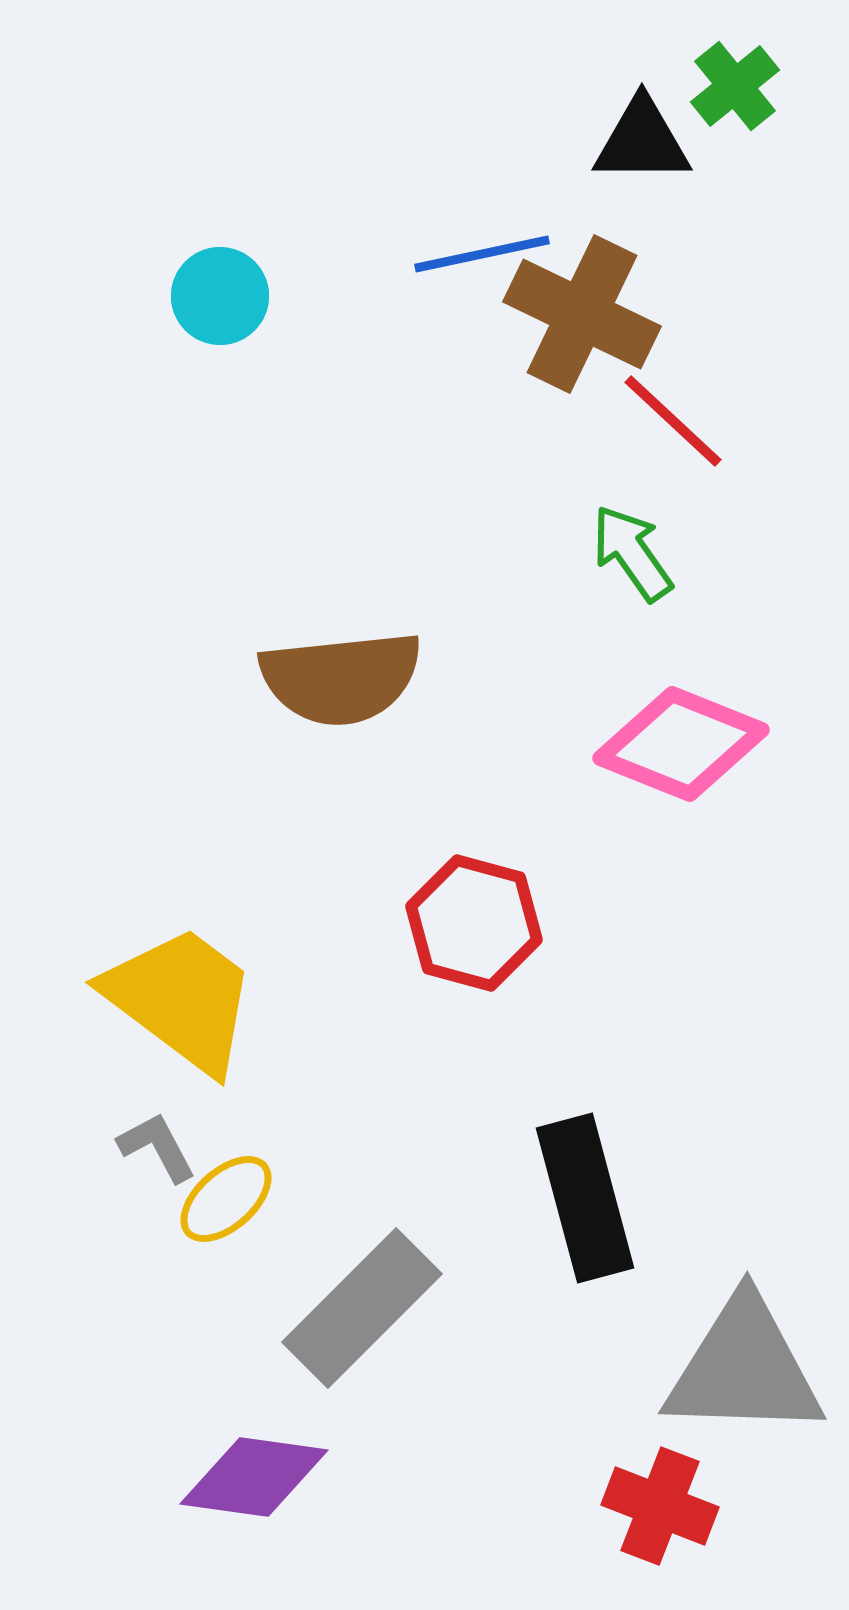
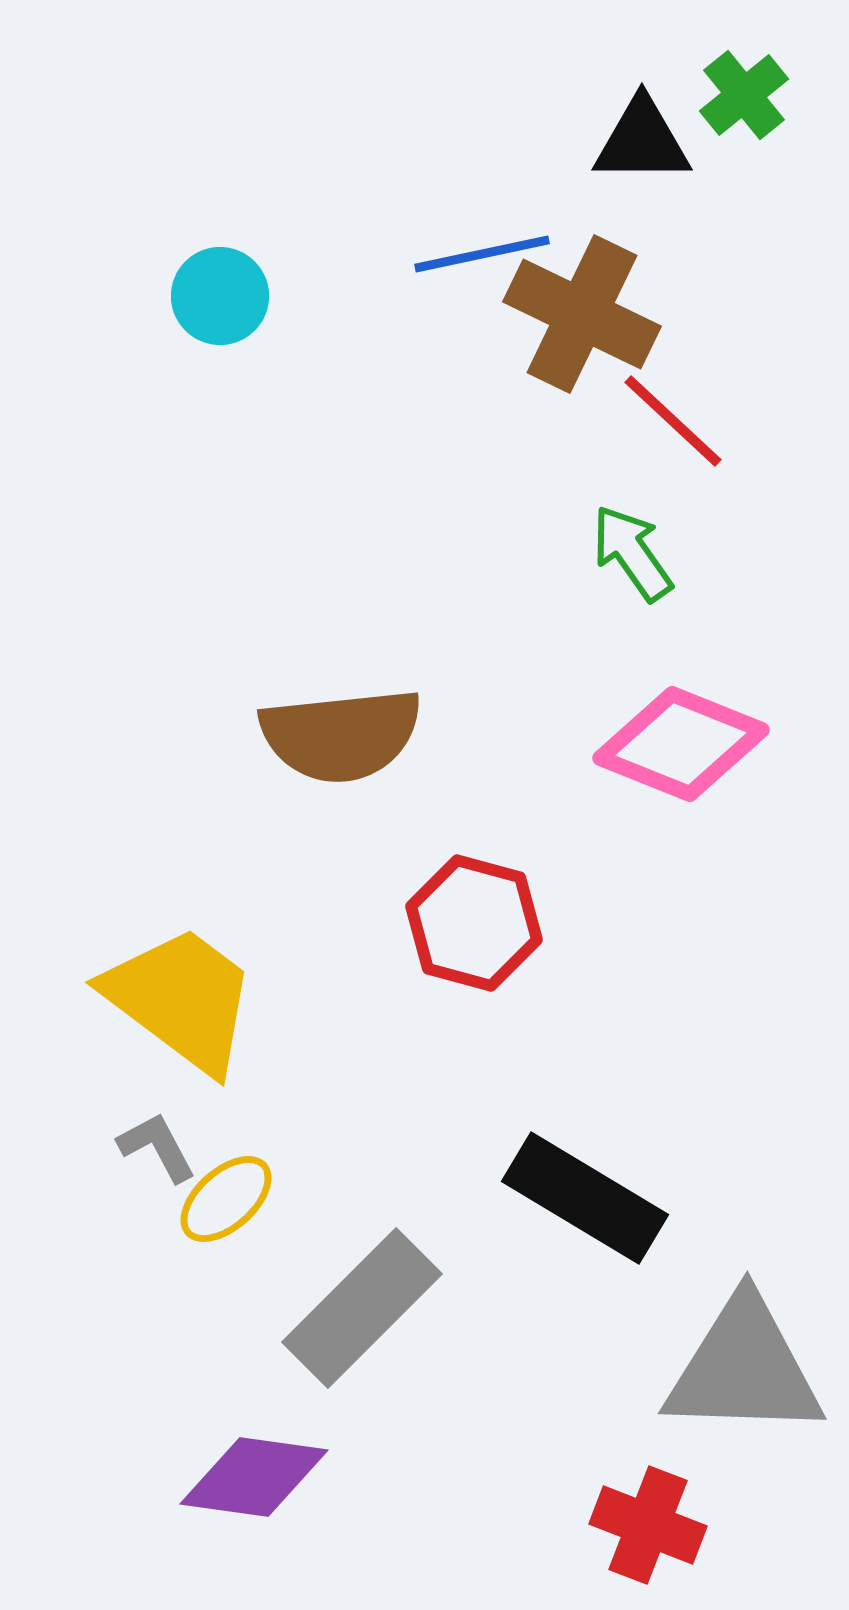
green cross: moved 9 px right, 9 px down
brown semicircle: moved 57 px down
black rectangle: rotated 44 degrees counterclockwise
red cross: moved 12 px left, 19 px down
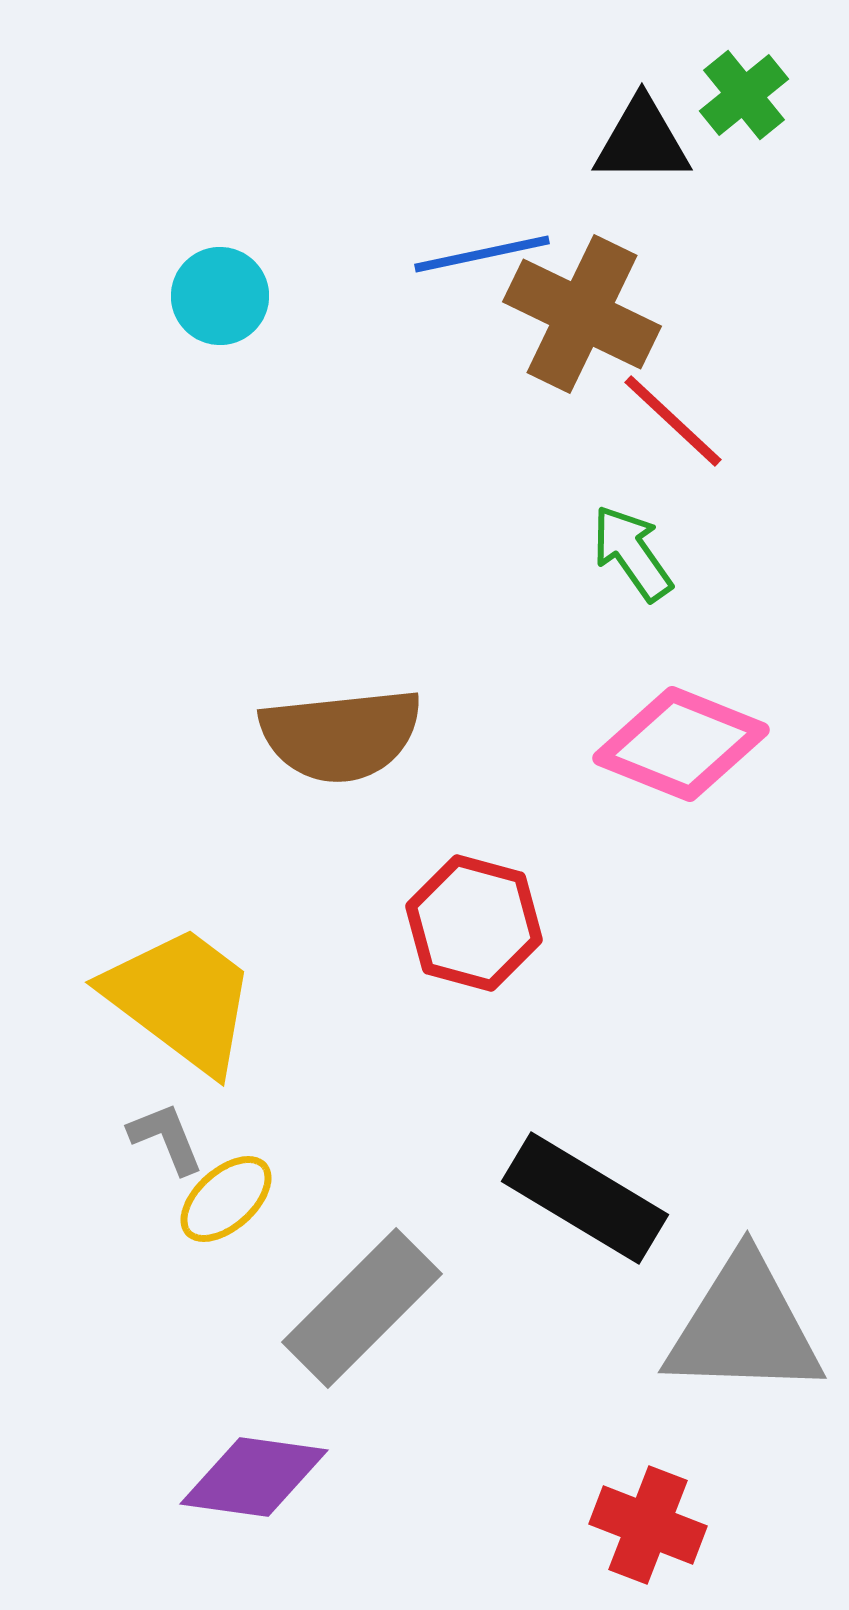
gray L-shape: moved 9 px right, 9 px up; rotated 6 degrees clockwise
gray triangle: moved 41 px up
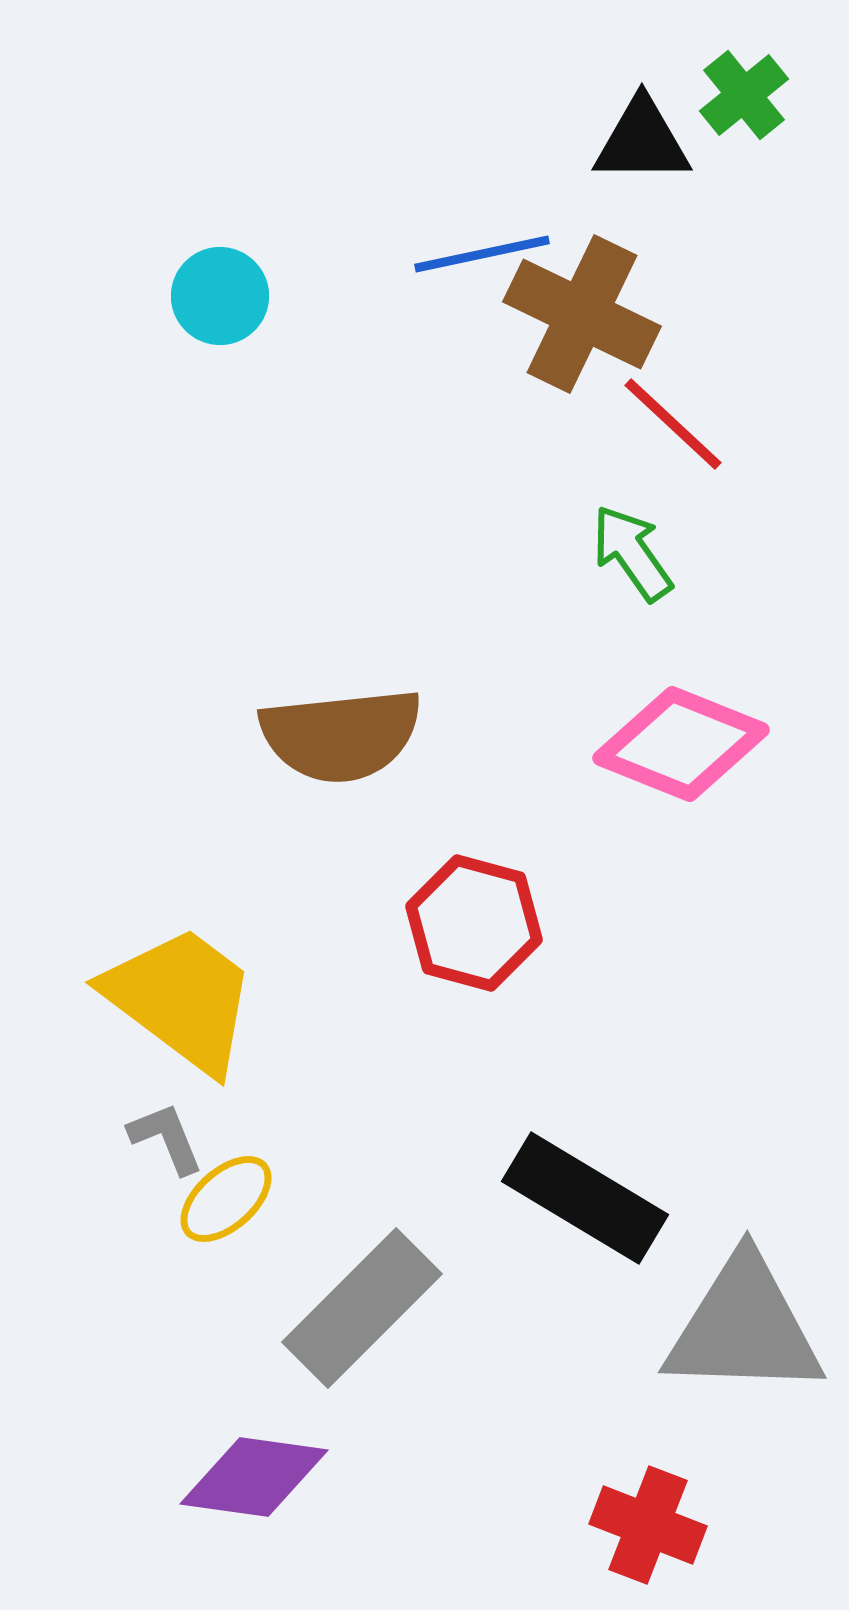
red line: moved 3 px down
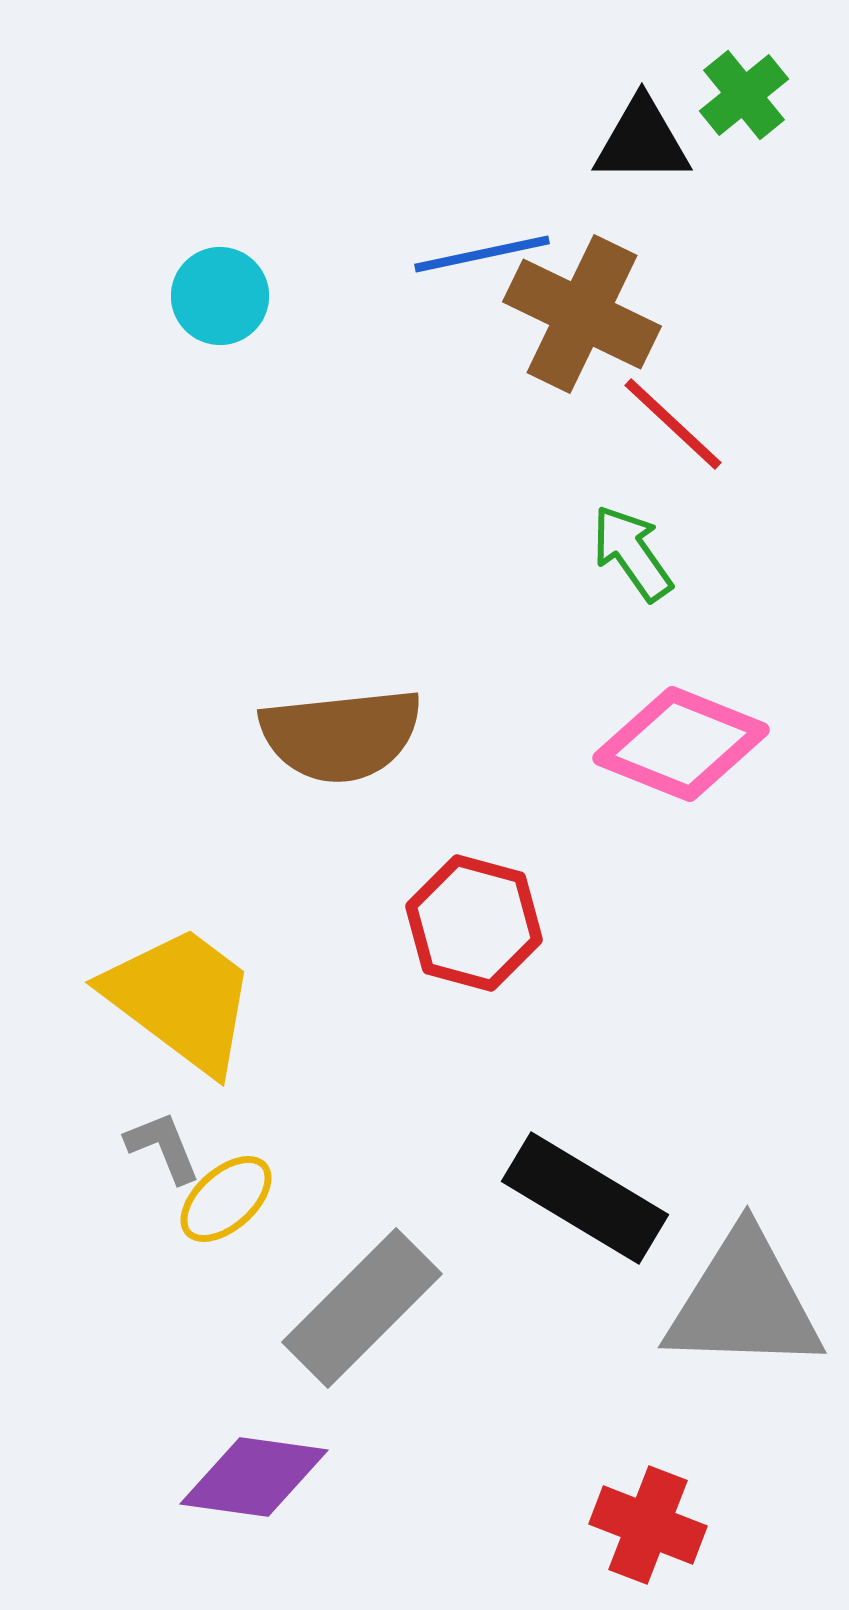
gray L-shape: moved 3 px left, 9 px down
gray triangle: moved 25 px up
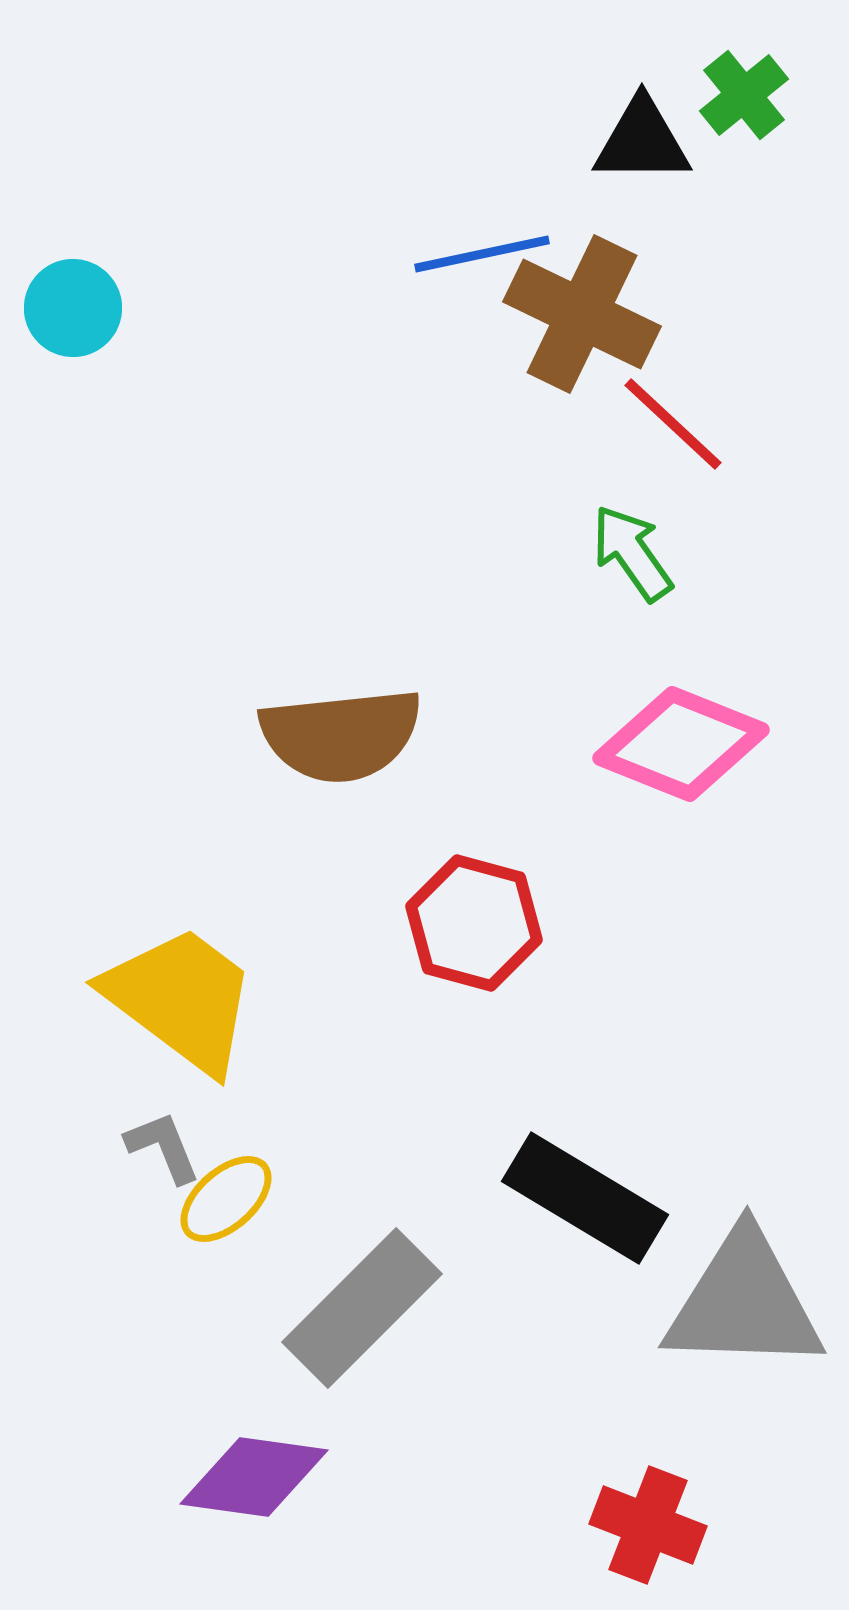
cyan circle: moved 147 px left, 12 px down
